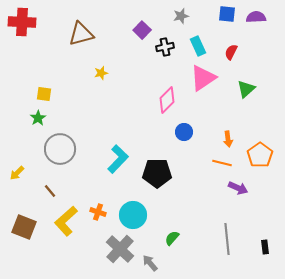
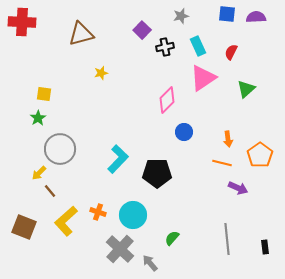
yellow arrow: moved 22 px right
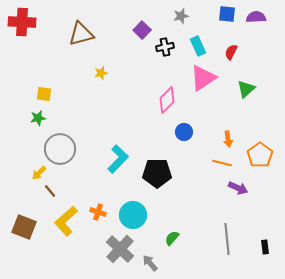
green star: rotated 21 degrees clockwise
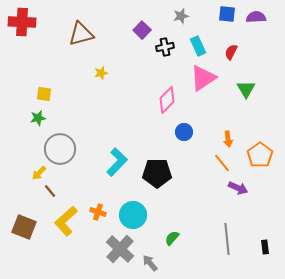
green triangle: rotated 18 degrees counterclockwise
cyan L-shape: moved 1 px left, 3 px down
orange line: rotated 36 degrees clockwise
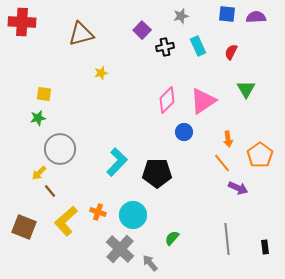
pink triangle: moved 23 px down
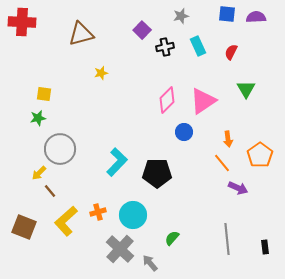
orange cross: rotated 35 degrees counterclockwise
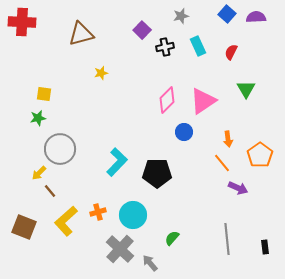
blue square: rotated 36 degrees clockwise
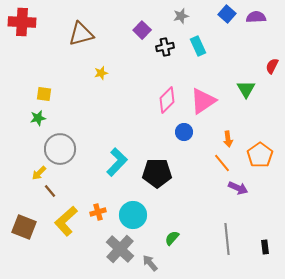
red semicircle: moved 41 px right, 14 px down
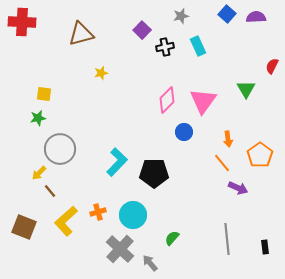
pink triangle: rotated 20 degrees counterclockwise
black pentagon: moved 3 px left
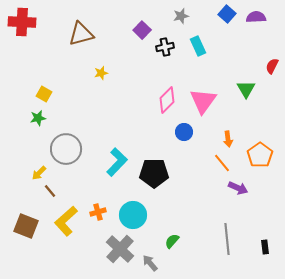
yellow square: rotated 21 degrees clockwise
gray circle: moved 6 px right
brown square: moved 2 px right, 1 px up
green semicircle: moved 3 px down
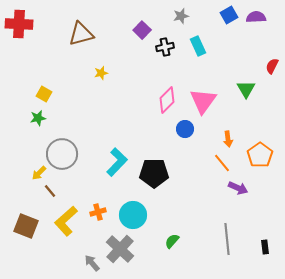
blue square: moved 2 px right, 1 px down; rotated 18 degrees clockwise
red cross: moved 3 px left, 2 px down
blue circle: moved 1 px right, 3 px up
gray circle: moved 4 px left, 5 px down
gray arrow: moved 58 px left
